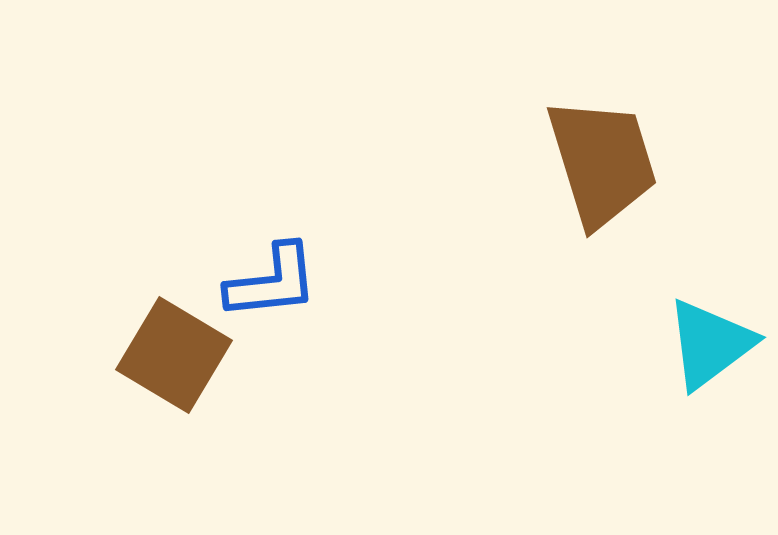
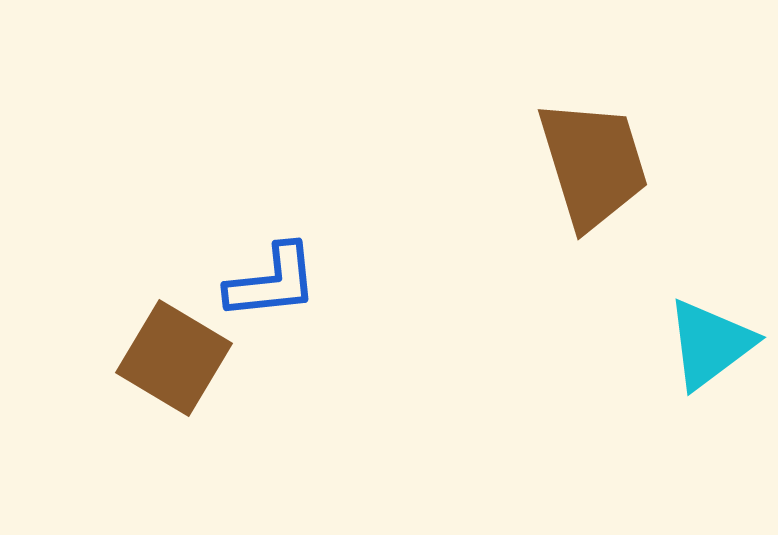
brown trapezoid: moved 9 px left, 2 px down
brown square: moved 3 px down
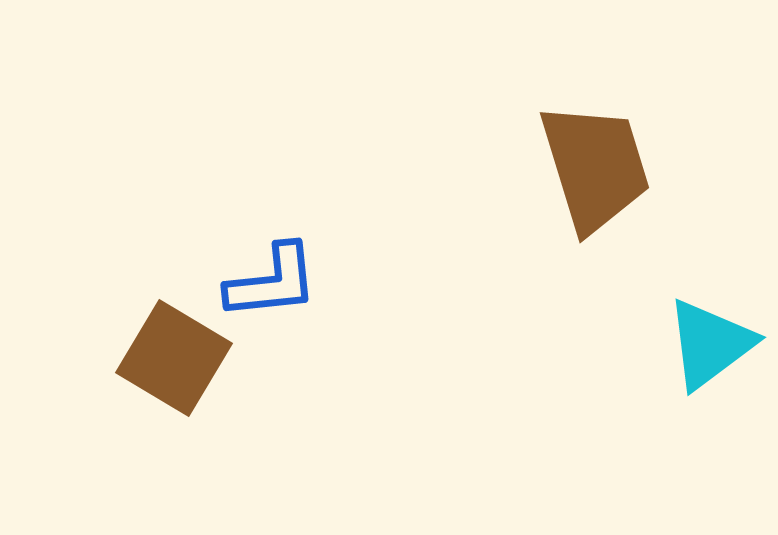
brown trapezoid: moved 2 px right, 3 px down
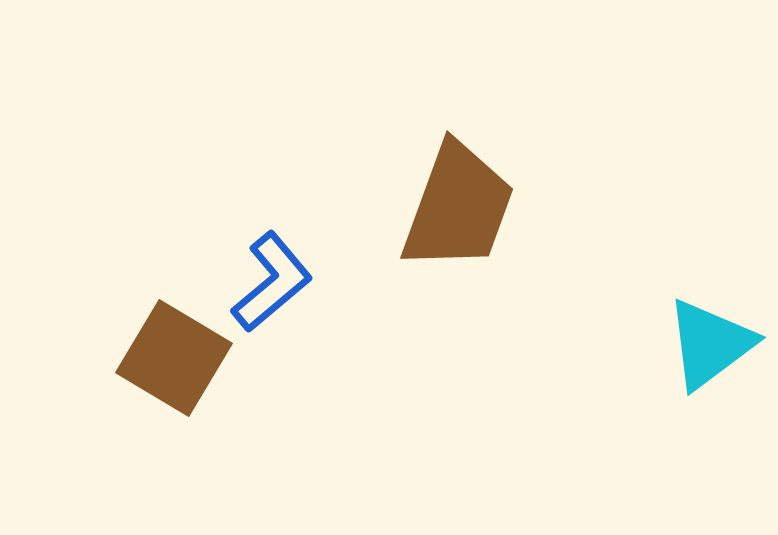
brown trapezoid: moved 137 px left, 40 px down; rotated 37 degrees clockwise
blue L-shape: rotated 34 degrees counterclockwise
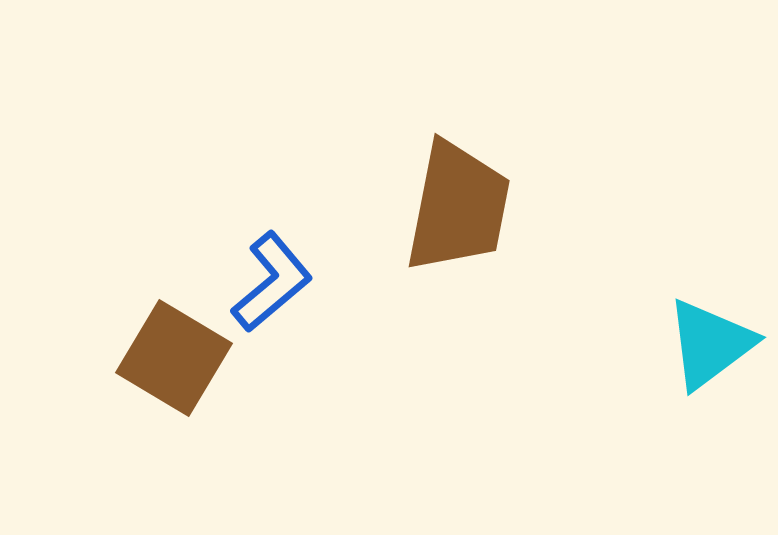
brown trapezoid: rotated 9 degrees counterclockwise
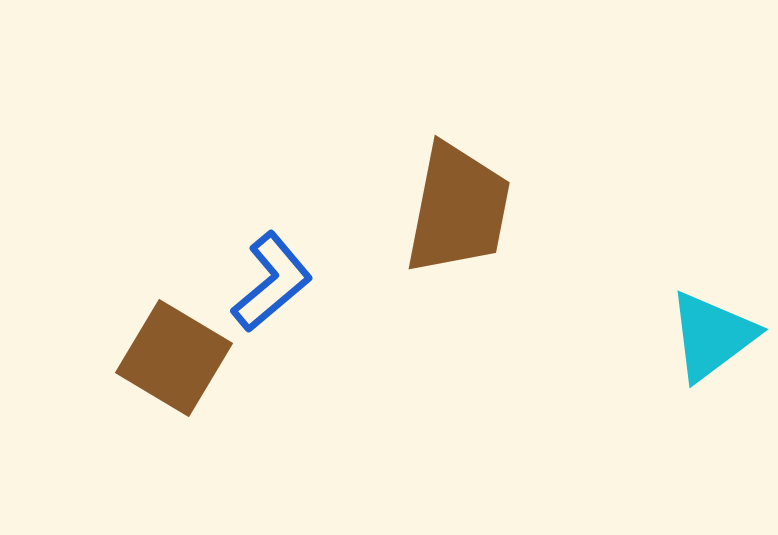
brown trapezoid: moved 2 px down
cyan triangle: moved 2 px right, 8 px up
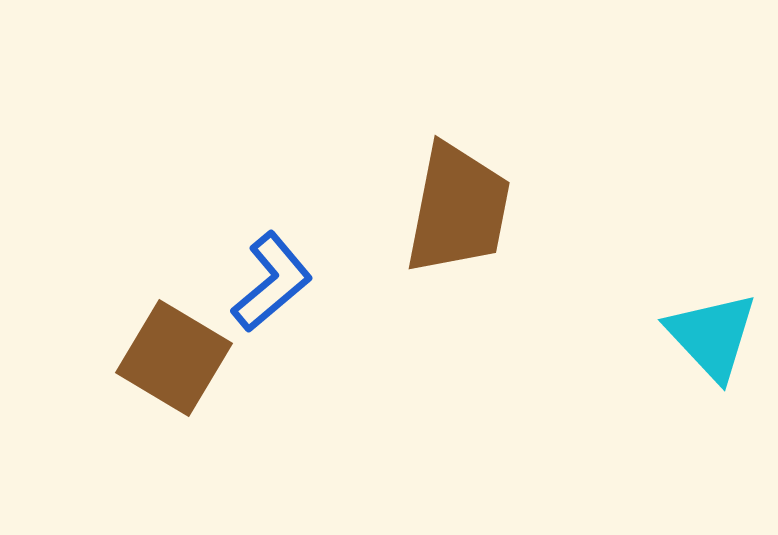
cyan triangle: rotated 36 degrees counterclockwise
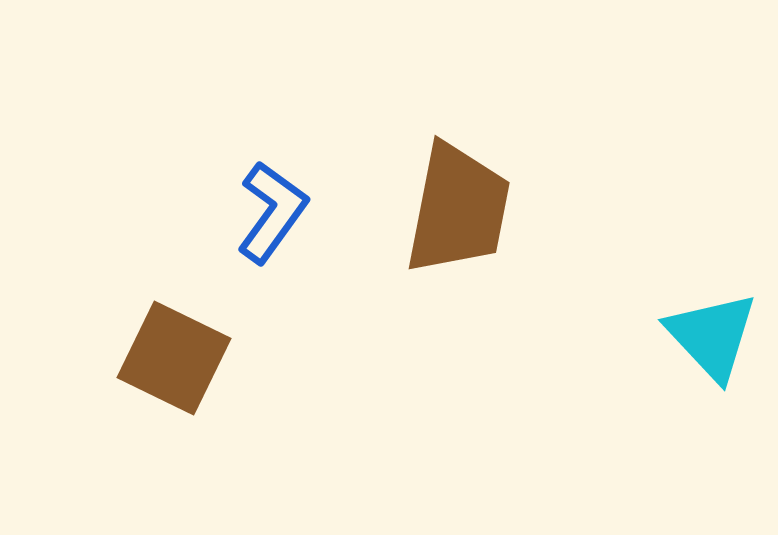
blue L-shape: moved 70 px up; rotated 14 degrees counterclockwise
brown square: rotated 5 degrees counterclockwise
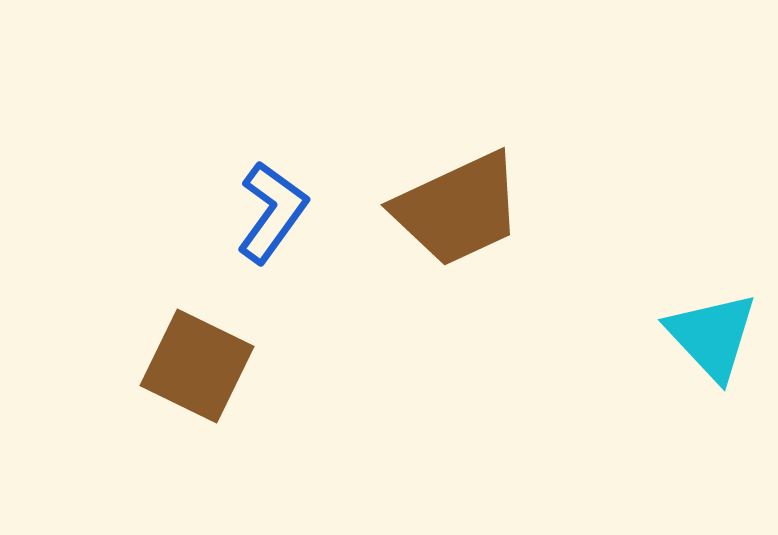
brown trapezoid: rotated 54 degrees clockwise
brown square: moved 23 px right, 8 px down
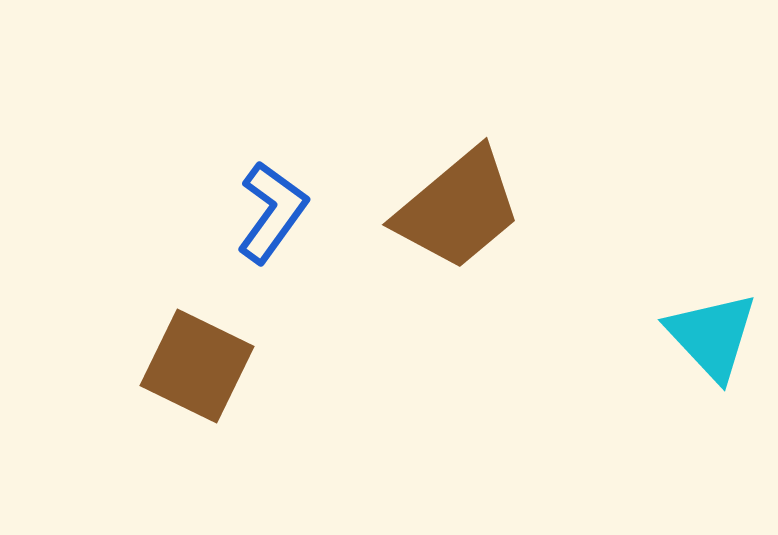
brown trapezoid: rotated 15 degrees counterclockwise
